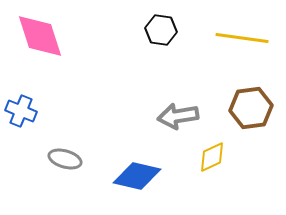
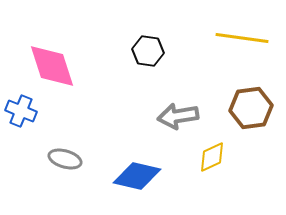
black hexagon: moved 13 px left, 21 px down
pink diamond: moved 12 px right, 30 px down
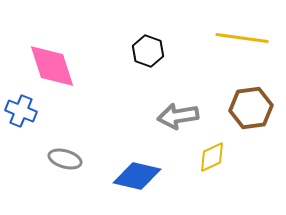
black hexagon: rotated 12 degrees clockwise
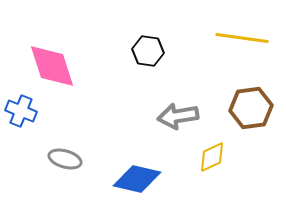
black hexagon: rotated 12 degrees counterclockwise
blue diamond: moved 3 px down
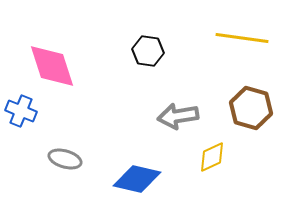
brown hexagon: rotated 24 degrees clockwise
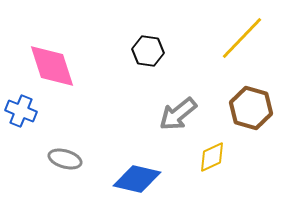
yellow line: rotated 54 degrees counterclockwise
gray arrow: moved 2 px up; rotated 30 degrees counterclockwise
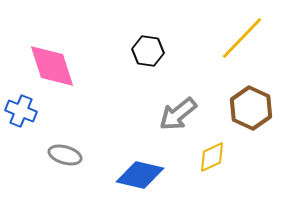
brown hexagon: rotated 9 degrees clockwise
gray ellipse: moved 4 px up
blue diamond: moved 3 px right, 4 px up
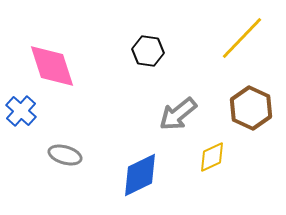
blue cross: rotated 20 degrees clockwise
blue diamond: rotated 39 degrees counterclockwise
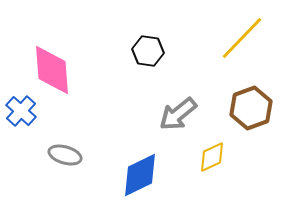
pink diamond: moved 4 px down; rotated 14 degrees clockwise
brown hexagon: rotated 15 degrees clockwise
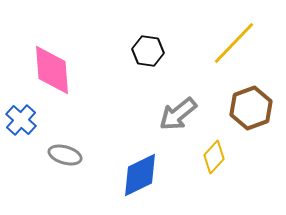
yellow line: moved 8 px left, 5 px down
blue cross: moved 9 px down
yellow diamond: moved 2 px right; rotated 24 degrees counterclockwise
